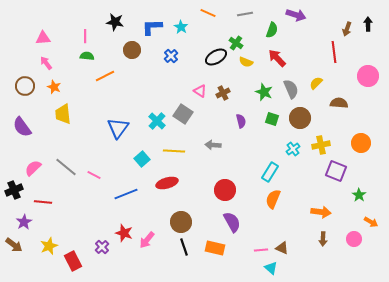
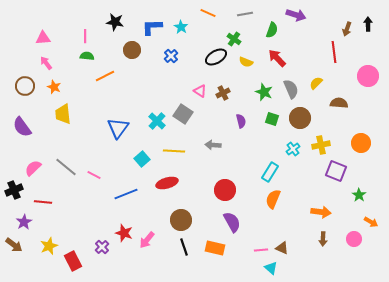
green cross at (236, 43): moved 2 px left, 4 px up
brown circle at (181, 222): moved 2 px up
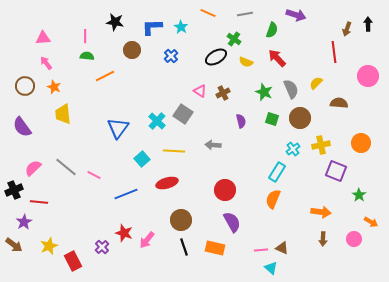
cyan rectangle at (270, 172): moved 7 px right
red line at (43, 202): moved 4 px left
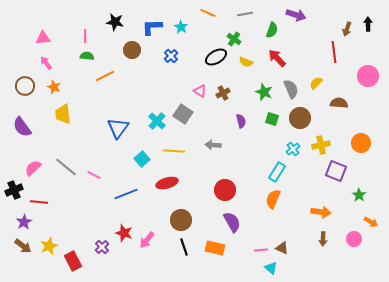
brown arrow at (14, 245): moved 9 px right, 1 px down
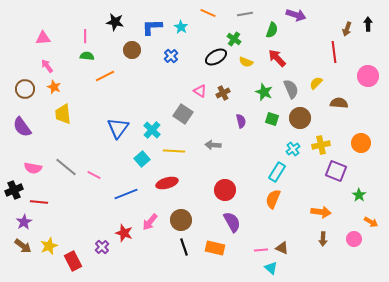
pink arrow at (46, 63): moved 1 px right, 3 px down
brown circle at (25, 86): moved 3 px down
cyan cross at (157, 121): moved 5 px left, 9 px down
pink semicircle at (33, 168): rotated 126 degrees counterclockwise
pink arrow at (147, 240): moved 3 px right, 18 px up
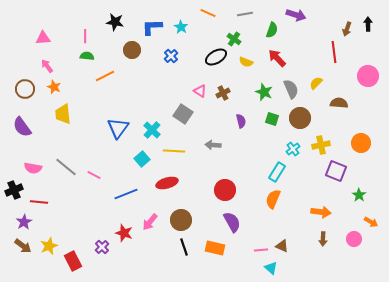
brown triangle at (282, 248): moved 2 px up
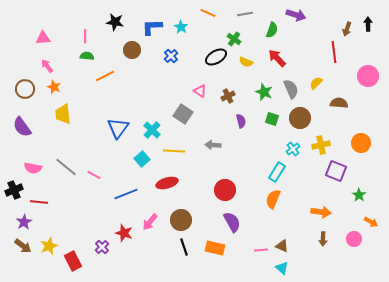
brown cross at (223, 93): moved 5 px right, 3 px down
cyan triangle at (271, 268): moved 11 px right
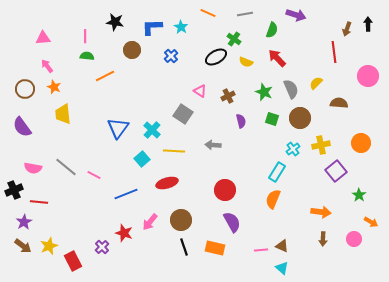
purple square at (336, 171): rotated 30 degrees clockwise
